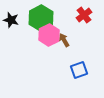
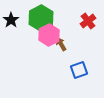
red cross: moved 4 px right, 6 px down
black star: rotated 21 degrees clockwise
brown arrow: moved 3 px left, 4 px down
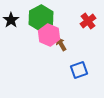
pink hexagon: rotated 10 degrees counterclockwise
